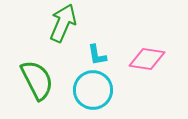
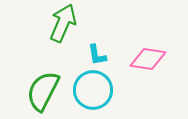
pink diamond: moved 1 px right
green semicircle: moved 6 px right, 11 px down; rotated 126 degrees counterclockwise
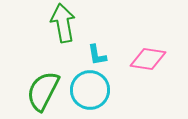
green arrow: rotated 33 degrees counterclockwise
cyan circle: moved 3 px left
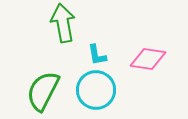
cyan circle: moved 6 px right
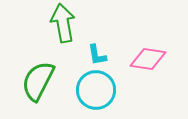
green semicircle: moved 5 px left, 10 px up
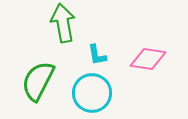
cyan circle: moved 4 px left, 3 px down
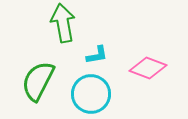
cyan L-shape: rotated 90 degrees counterclockwise
pink diamond: moved 9 px down; rotated 12 degrees clockwise
cyan circle: moved 1 px left, 1 px down
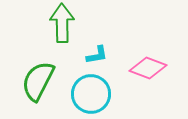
green arrow: moved 1 px left; rotated 9 degrees clockwise
